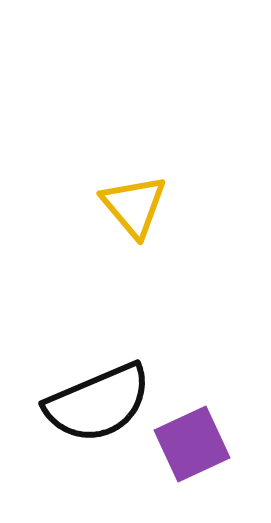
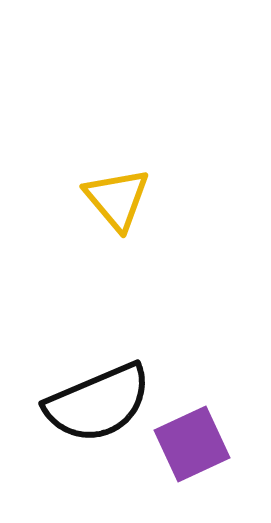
yellow triangle: moved 17 px left, 7 px up
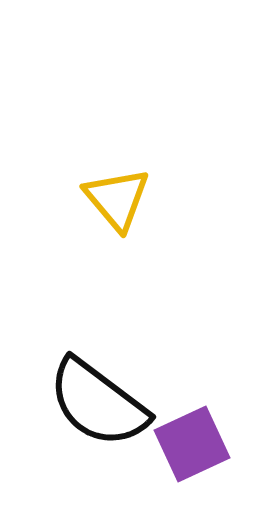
black semicircle: rotated 60 degrees clockwise
